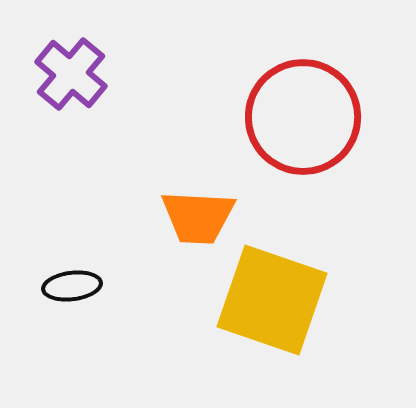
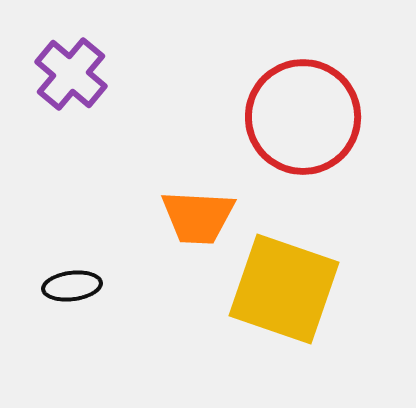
yellow square: moved 12 px right, 11 px up
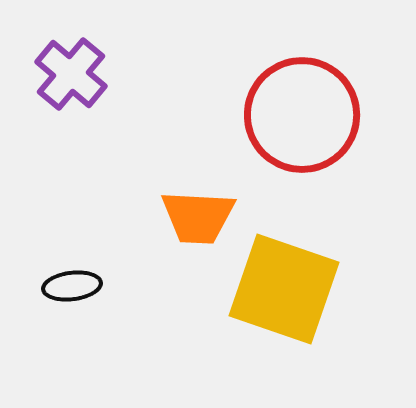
red circle: moved 1 px left, 2 px up
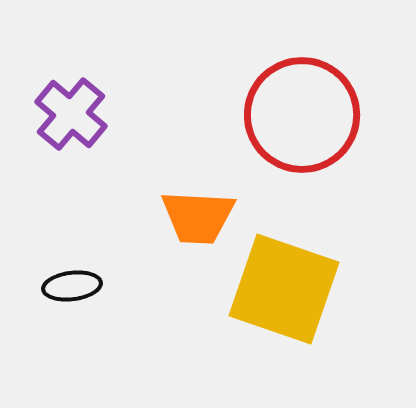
purple cross: moved 40 px down
